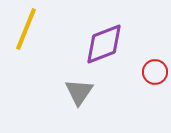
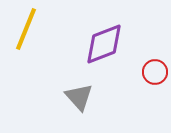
gray triangle: moved 5 px down; rotated 16 degrees counterclockwise
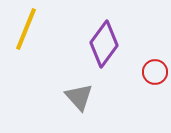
purple diamond: rotated 33 degrees counterclockwise
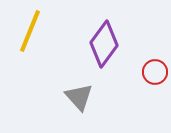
yellow line: moved 4 px right, 2 px down
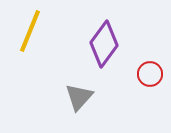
red circle: moved 5 px left, 2 px down
gray triangle: rotated 24 degrees clockwise
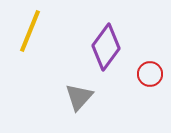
purple diamond: moved 2 px right, 3 px down
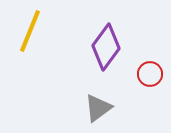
gray triangle: moved 19 px right, 11 px down; rotated 12 degrees clockwise
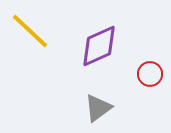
yellow line: rotated 69 degrees counterclockwise
purple diamond: moved 7 px left, 1 px up; rotated 30 degrees clockwise
